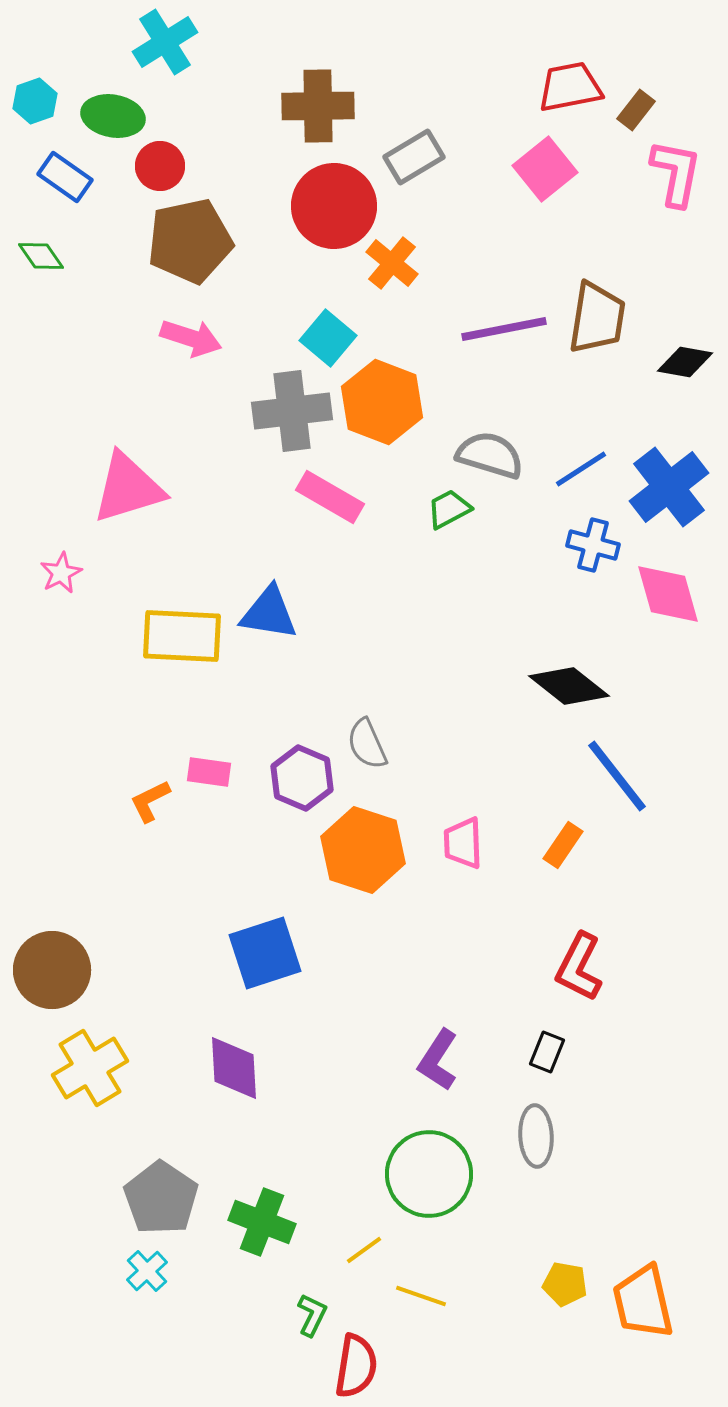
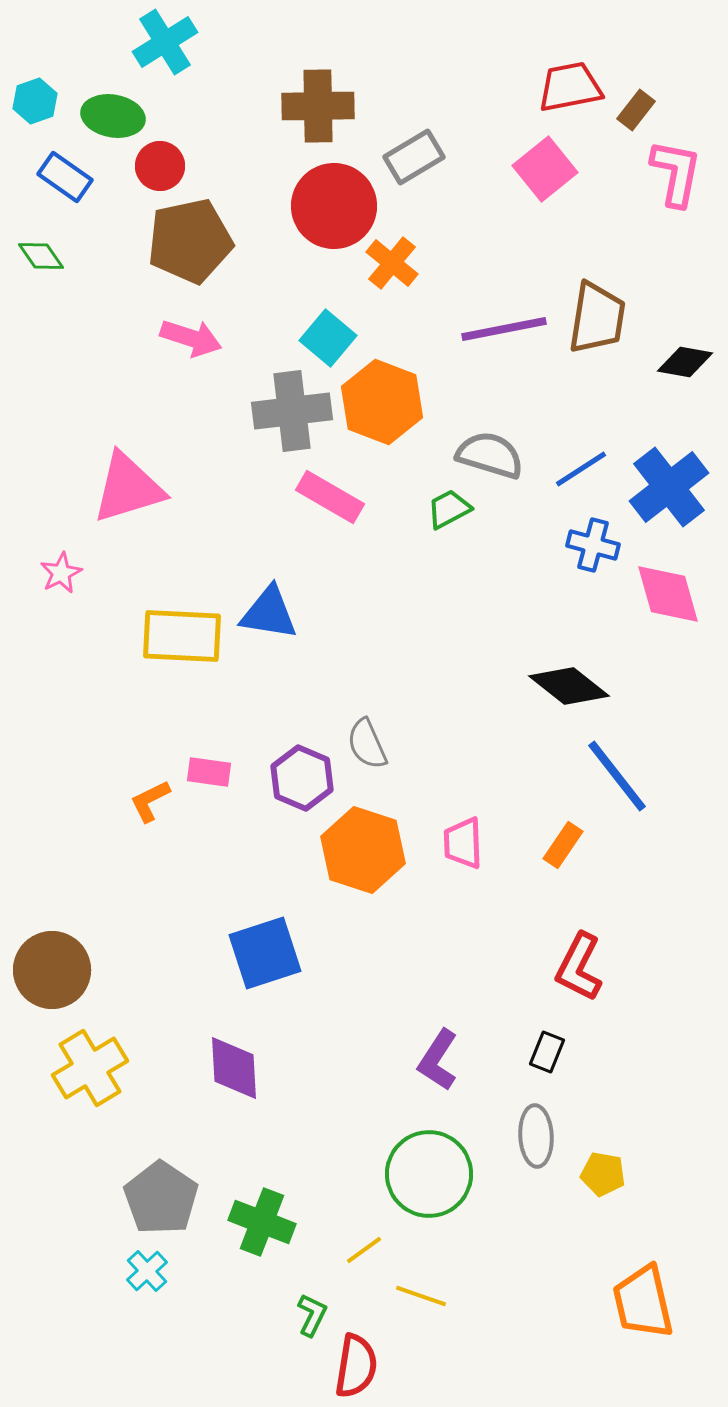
yellow pentagon at (565, 1284): moved 38 px right, 110 px up
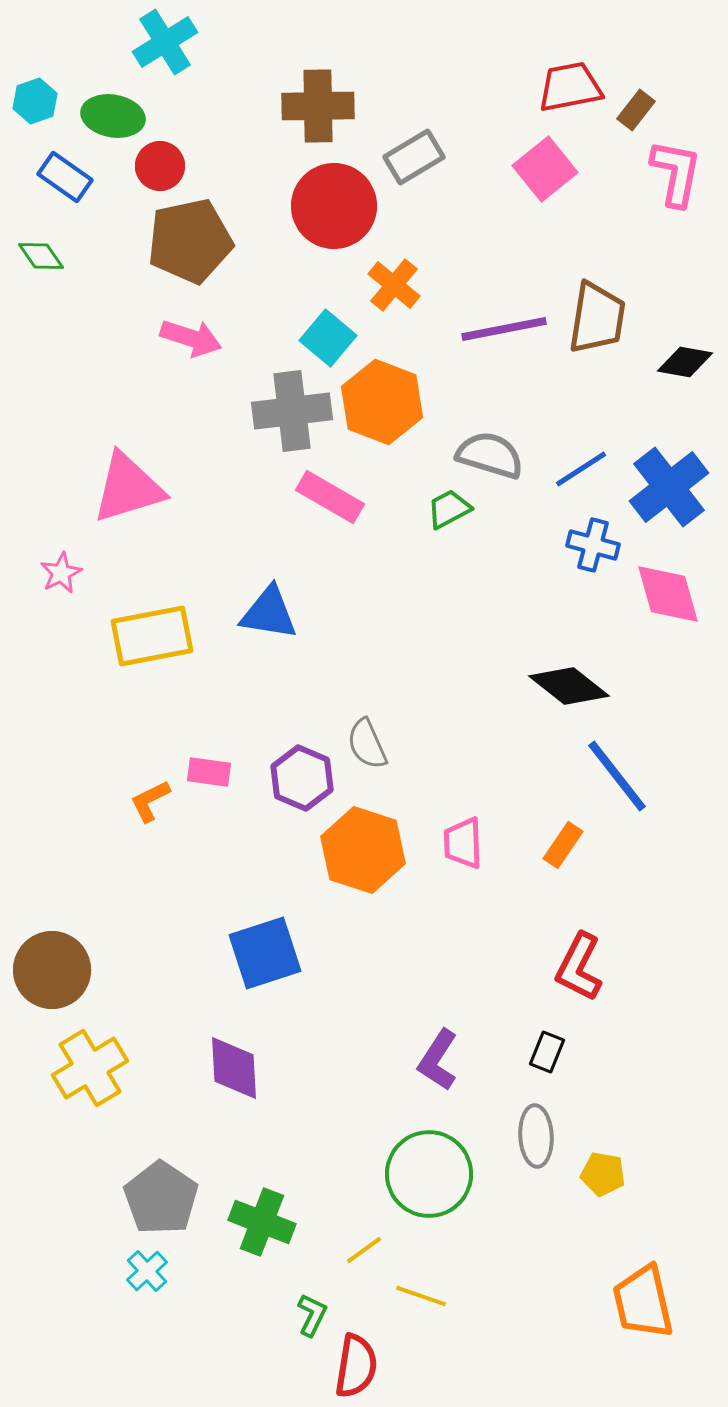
orange cross at (392, 263): moved 2 px right, 22 px down
yellow rectangle at (182, 636): moved 30 px left; rotated 14 degrees counterclockwise
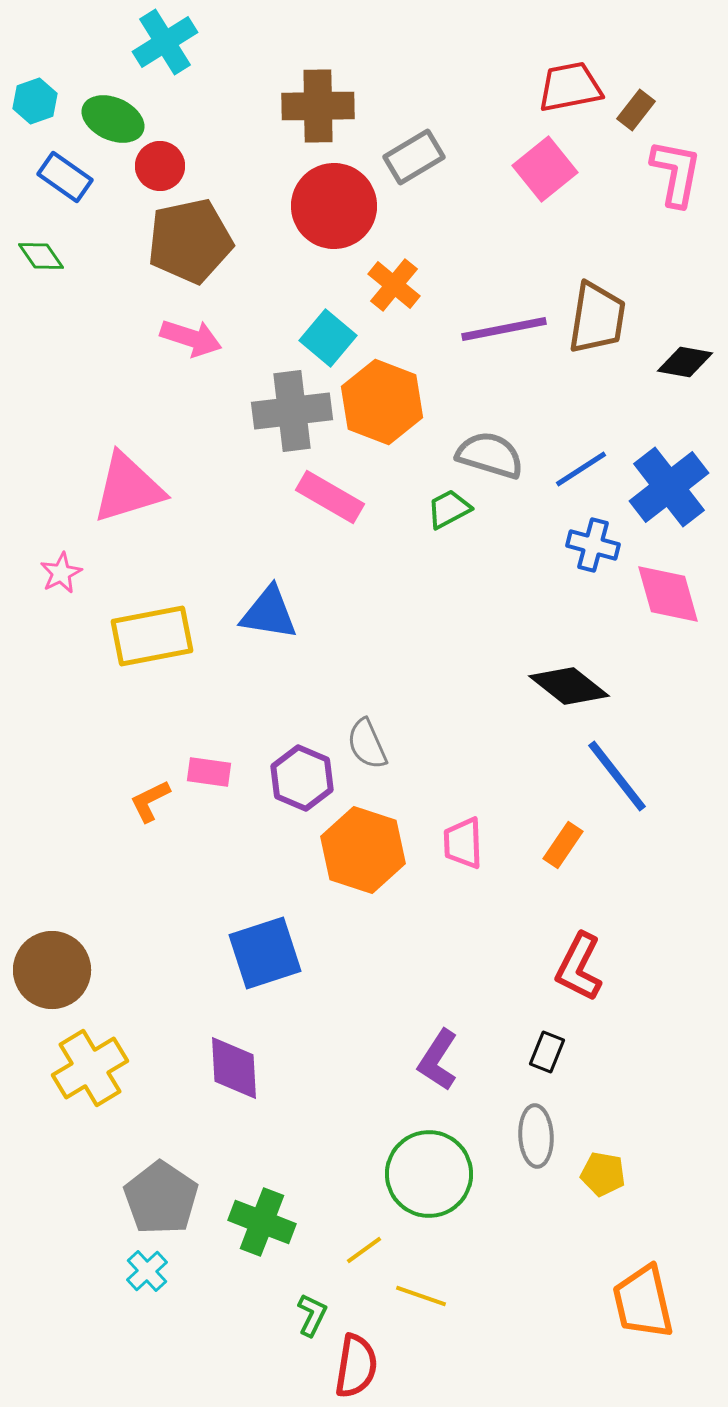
green ellipse at (113, 116): moved 3 px down; rotated 14 degrees clockwise
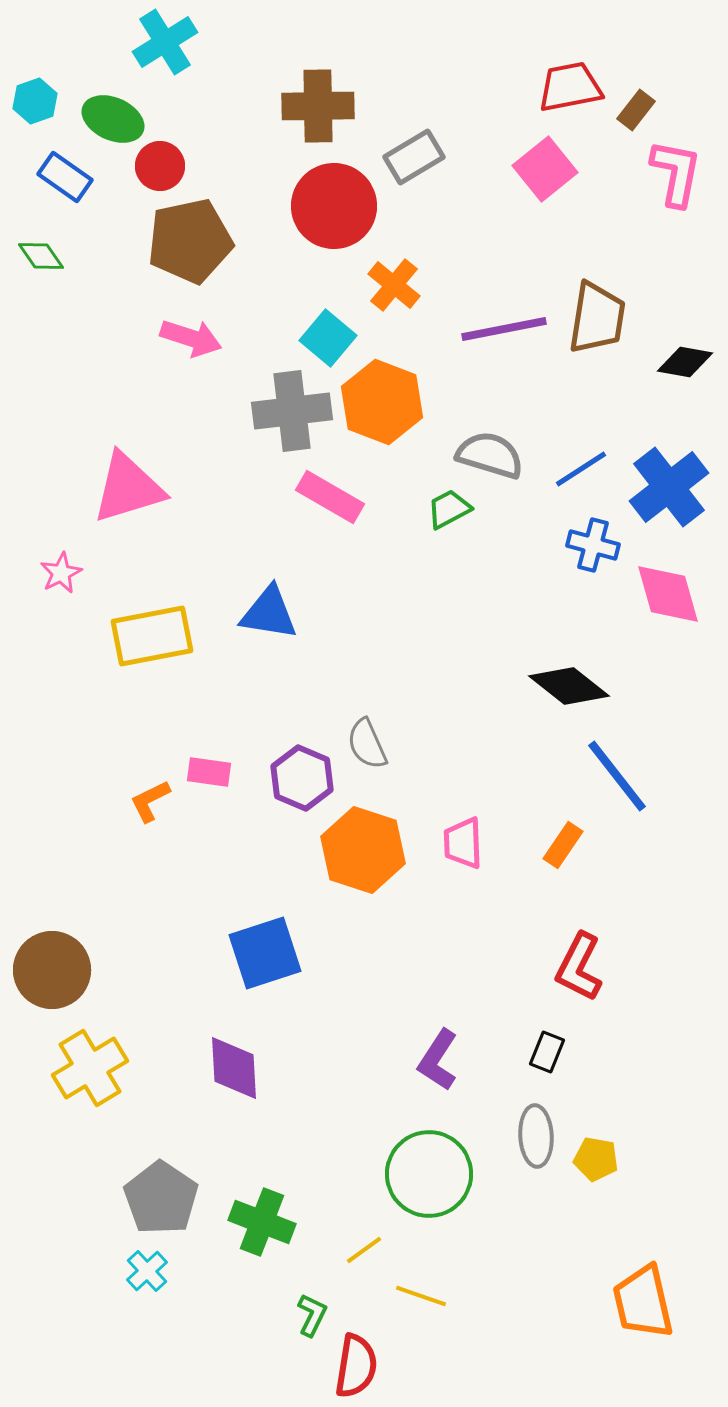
yellow pentagon at (603, 1174): moved 7 px left, 15 px up
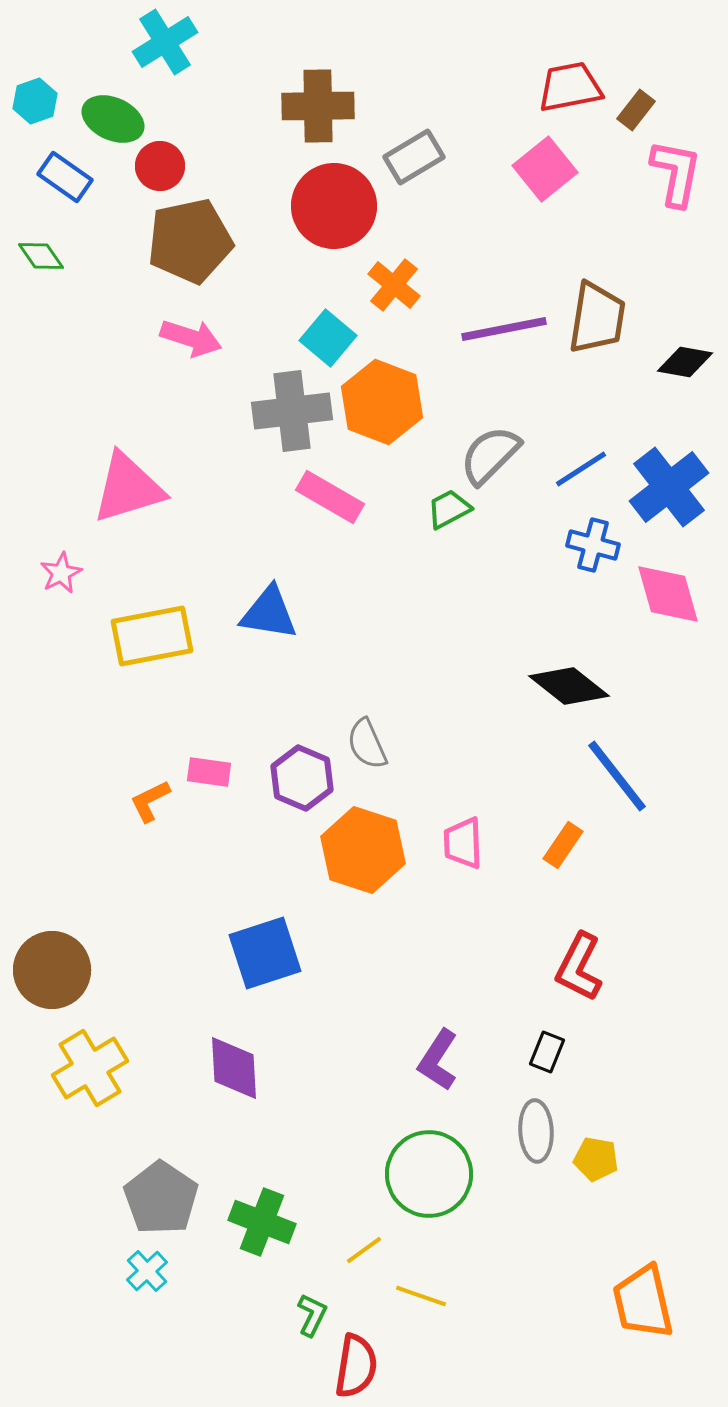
gray semicircle at (490, 455): rotated 62 degrees counterclockwise
gray ellipse at (536, 1136): moved 5 px up
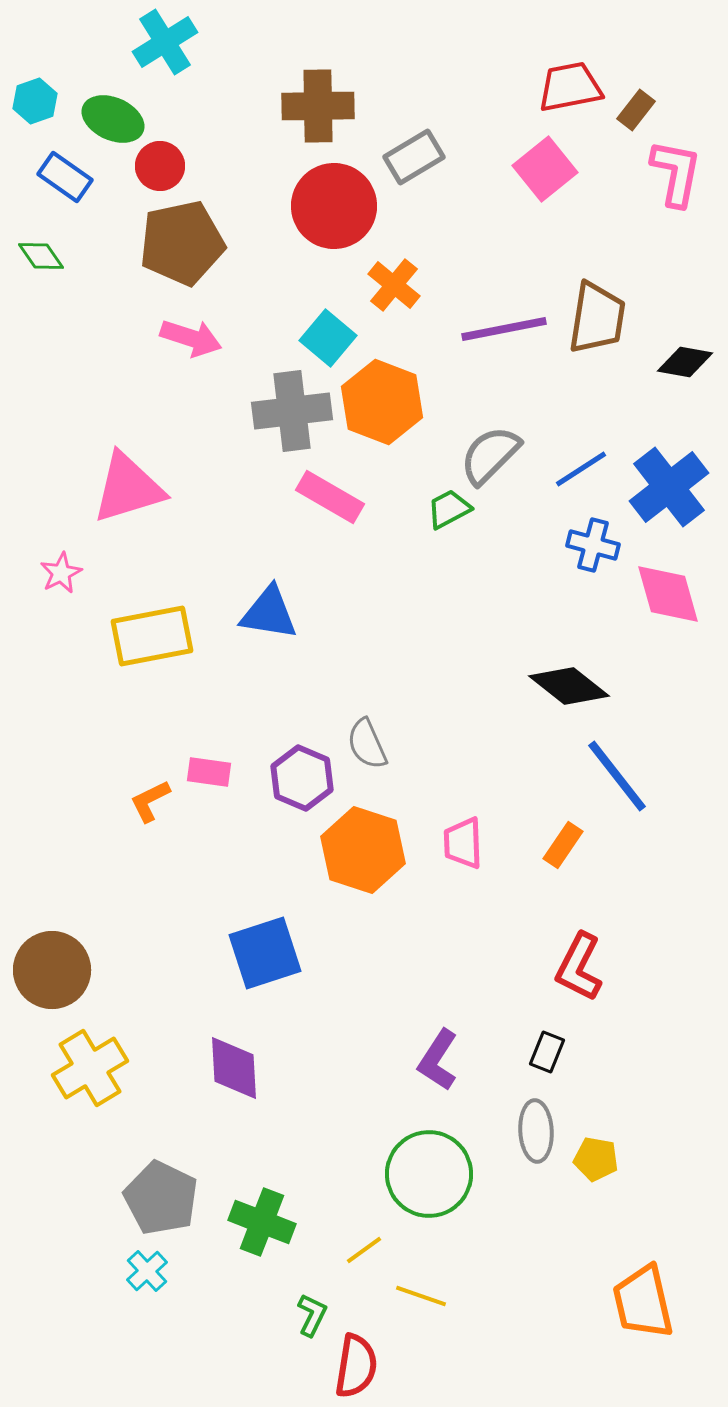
brown pentagon at (190, 241): moved 8 px left, 2 px down
gray pentagon at (161, 1198): rotated 8 degrees counterclockwise
